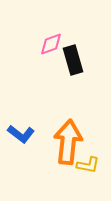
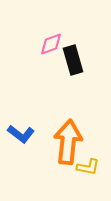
yellow L-shape: moved 2 px down
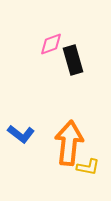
orange arrow: moved 1 px right, 1 px down
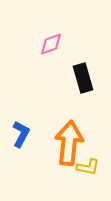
black rectangle: moved 10 px right, 18 px down
blue L-shape: rotated 100 degrees counterclockwise
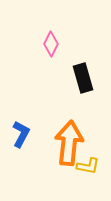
pink diamond: rotated 45 degrees counterclockwise
yellow L-shape: moved 1 px up
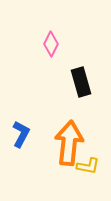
black rectangle: moved 2 px left, 4 px down
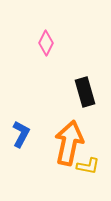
pink diamond: moved 5 px left, 1 px up
black rectangle: moved 4 px right, 10 px down
orange arrow: rotated 6 degrees clockwise
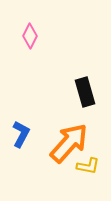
pink diamond: moved 16 px left, 7 px up
orange arrow: rotated 30 degrees clockwise
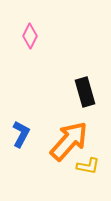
orange arrow: moved 2 px up
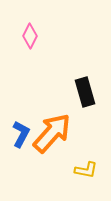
orange arrow: moved 17 px left, 8 px up
yellow L-shape: moved 2 px left, 4 px down
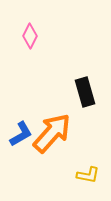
blue L-shape: rotated 32 degrees clockwise
yellow L-shape: moved 2 px right, 5 px down
